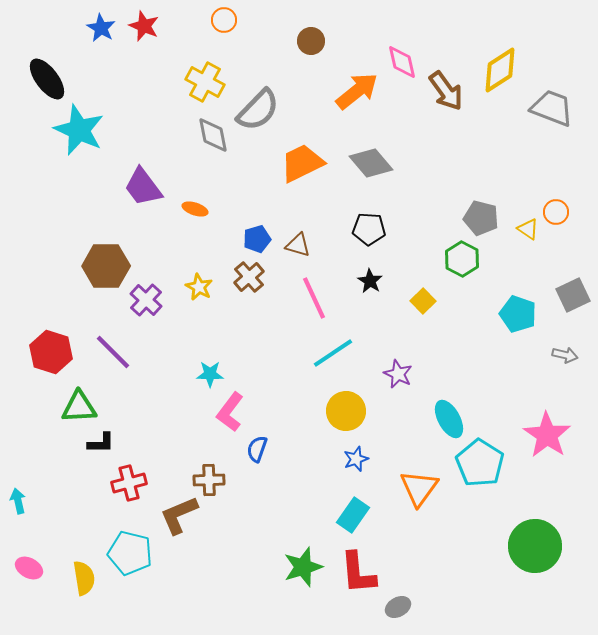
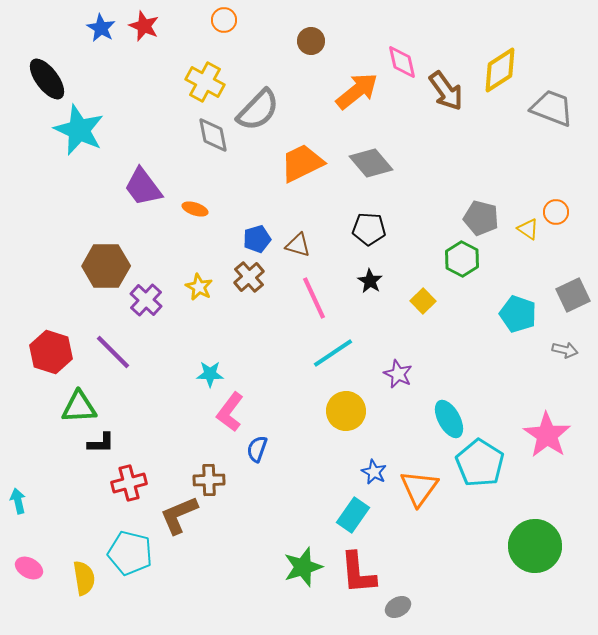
gray arrow at (565, 355): moved 5 px up
blue star at (356, 459): moved 18 px right, 13 px down; rotated 25 degrees counterclockwise
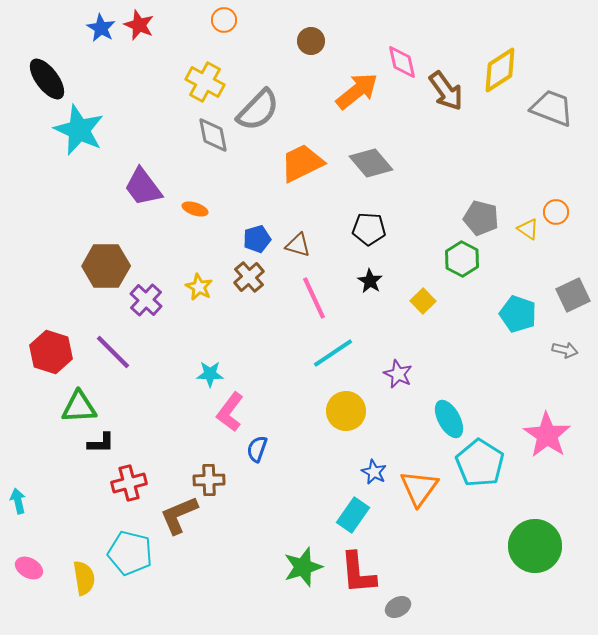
red star at (144, 26): moved 5 px left, 1 px up
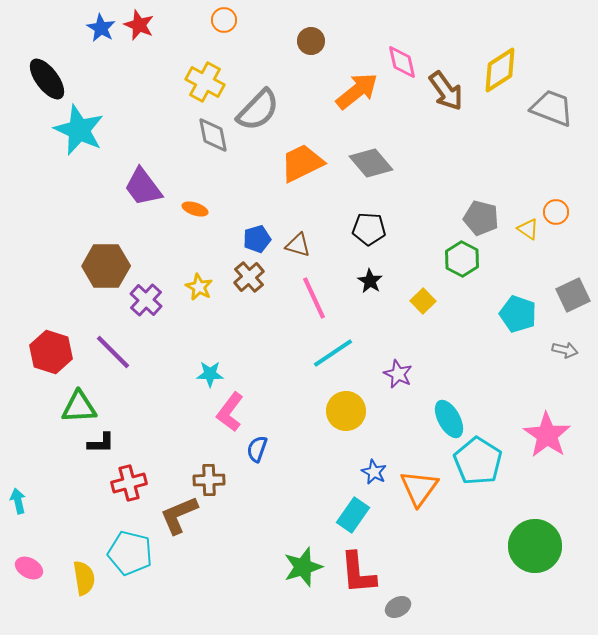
cyan pentagon at (480, 463): moved 2 px left, 2 px up
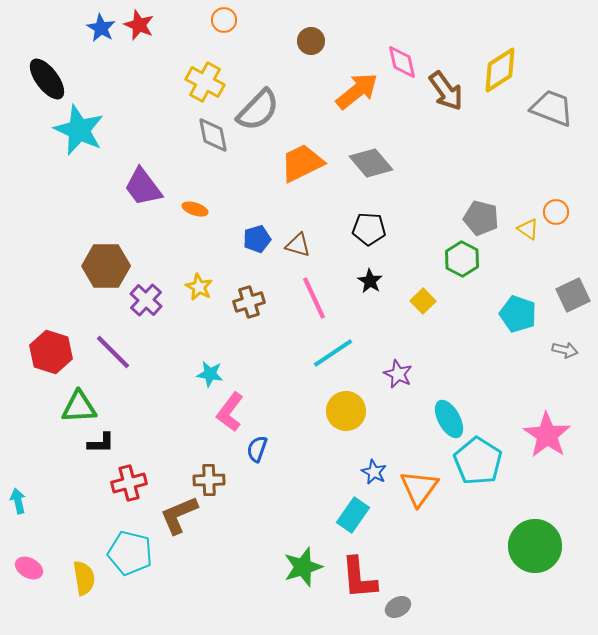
brown cross at (249, 277): moved 25 px down; rotated 24 degrees clockwise
cyan star at (210, 374): rotated 8 degrees clockwise
red L-shape at (358, 573): moved 1 px right, 5 px down
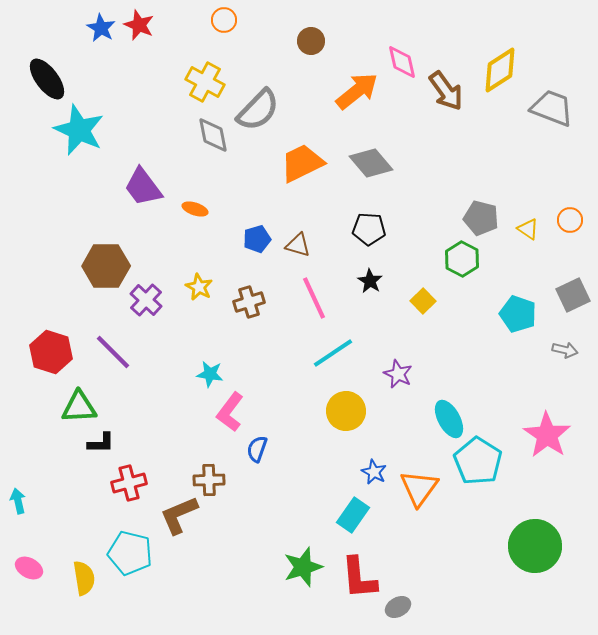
orange circle at (556, 212): moved 14 px right, 8 px down
